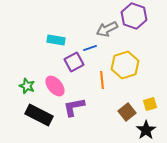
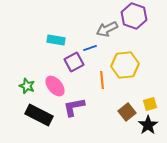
yellow hexagon: rotated 12 degrees clockwise
black star: moved 2 px right, 5 px up
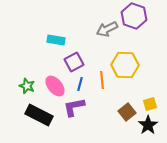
blue line: moved 10 px left, 36 px down; rotated 56 degrees counterclockwise
yellow hexagon: rotated 8 degrees clockwise
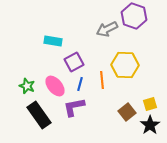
cyan rectangle: moved 3 px left, 1 px down
black rectangle: rotated 28 degrees clockwise
black star: moved 2 px right
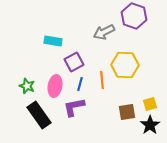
gray arrow: moved 3 px left, 3 px down
pink ellipse: rotated 50 degrees clockwise
brown square: rotated 30 degrees clockwise
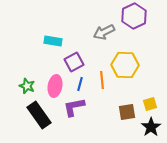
purple hexagon: rotated 15 degrees clockwise
black star: moved 1 px right, 2 px down
